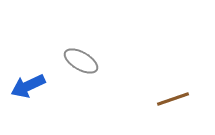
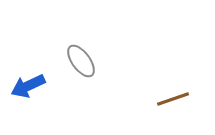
gray ellipse: rotated 24 degrees clockwise
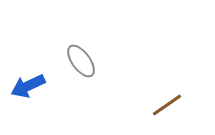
brown line: moved 6 px left, 6 px down; rotated 16 degrees counterclockwise
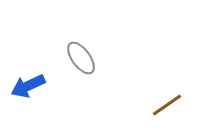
gray ellipse: moved 3 px up
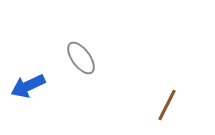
brown line: rotated 28 degrees counterclockwise
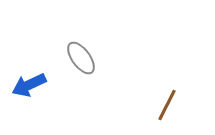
blue arrow: moved 1 px right, 1 px up
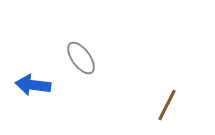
blue arrow: moved 4 px right; rotated 32 degrees clockwise
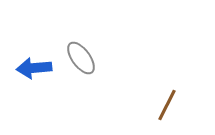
blue arrow: moved 1 px right, 17 px up; rotated 12 degrees counterclockwise
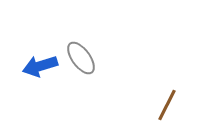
blue arrow: moved 6 px right, 2 px up; rotated 12 degrees counterclockwise
